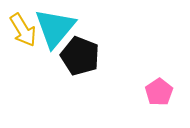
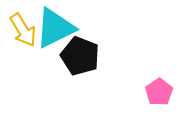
cyan triangle: rotated 24 degrees clockwise
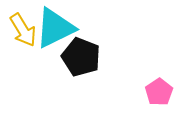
black pentagon: moved 1 px right, 1 px down
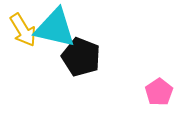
cyan triangle: rotated 39 degrees clockwise
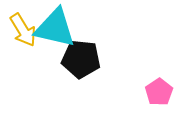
black pentagon: moved 2 px down; rotated 15 degrees counterclockwise
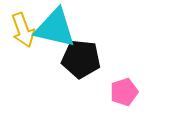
yellow arrow: rotated 12 degrees clockwise
pink pentagon: moved 35 px left; rotated 16 degrees clockwise
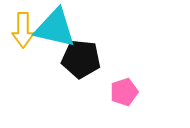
yellow arrow: rotated 20 degrees clockwise
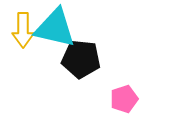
pink pentagon: moved 7 px down
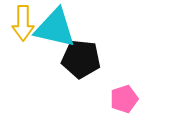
yellow arrow: moved 7 px up
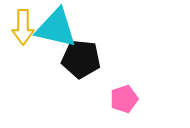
yellow arrow: moved 4 px down
cyan triangle: moved 1 px right
